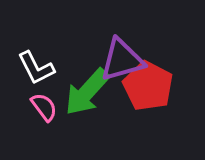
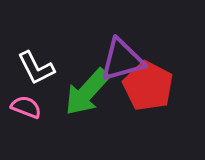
pink semicircle: moved 18 px left; rotated 32 degrees counterclockwise
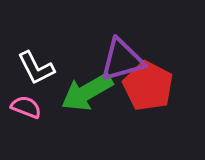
green arrow: rotated 18 degrees clockwise
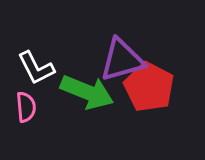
red pentagon: moved 1 px right, 1 px down
green arrow: rotated 128 degrees counterclockwise
pink semicircle: rotated 64 degrees clockwise
